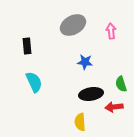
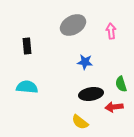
cyan semicircle: moved 7 px left, 5 px down; rotated 60 degrees counterclockwise
yellow semicircle: rotated 48 degrees counterclockwise
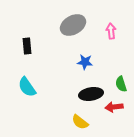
cyan semicircle: rotated 130 degrees counterclockwise
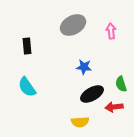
blue star: moved 1 px left, 5 px down
black ellipse: moved 1 px right; rotated 20 degrees counterclockwise
yellow semicircle: rotated 42 degrees counterclockwise
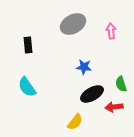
gray ellipse: moved 1 px up
black rectangle: moved 1 px right, 1 px up
yellow semicircle: moved 5 px left; rotated 48 degrees counterclockwise
